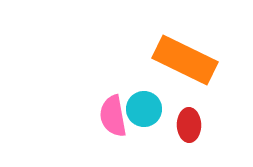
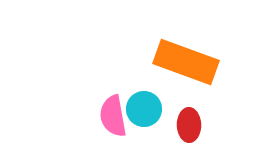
orange rectangle: moved 1 px right, 2 px down; rotated 6 degrees counterclockwise
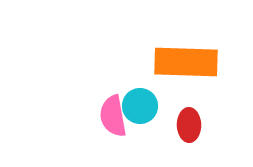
orange rectangle: rotated 18 degrees counterclockwise
cyan circle: moved 4 px left, 3 px up
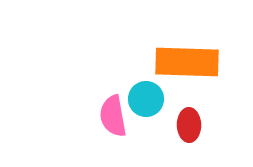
orange rectangle: moved 1 px right
cyan circle: moved 6 px right, 7 px up
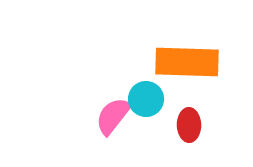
pink semicircle: rotated 48 degrees clockwise
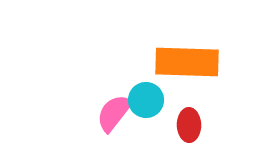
cyan circle: moved 1 px down
pink semicircle: moved 1 px right, 3 px up
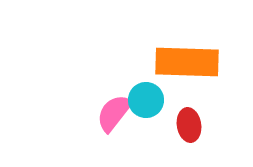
red ellipse: rotated 8 degrees counterclockwise
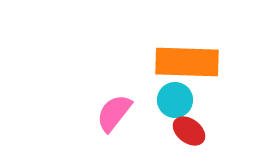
cyan circle: moved 29 px right
red ellipse: moved 6 px down; rotated 44 degrees counterclockwise
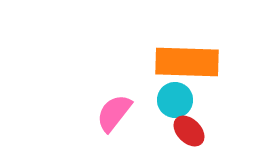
red ellipse: rotated 8 degrees clockwise
